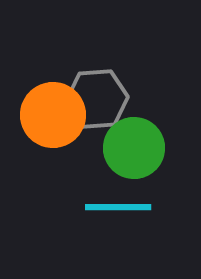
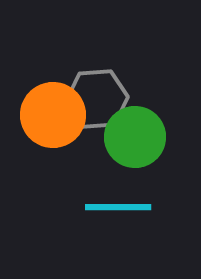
green circle: moved 1 px right, 11 px up
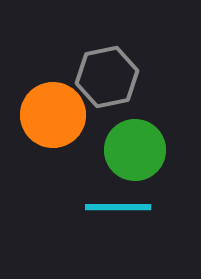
gray hexagon: moved 10 px right, 22 px up; rotated 8 degrees counterclockwise
green circle: moved 13 px down
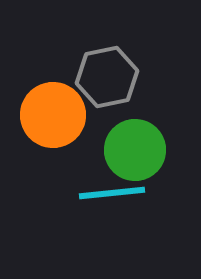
cyan line: moved 6 px left, 14 px up; rotated 6 degrees counterclockwise
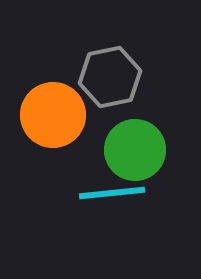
gray hexagon: moved 3 px right
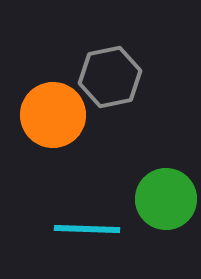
green circle: moved 31 px right, 49 px down
cyan line: moved 25 px left, 36 px down; rotated 8 degrees clockwise
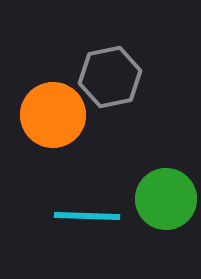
cyan line: moved 13 px up
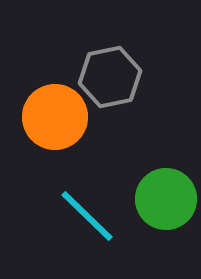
orange circle: moved 2 px right, 2 px down
cyan line: rotated 42 degrees clockwise
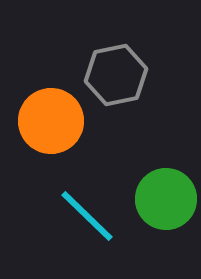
gray hexagon: moved 6 px right, 2 px up
orange circle: moved 4 px left, 4 px down
